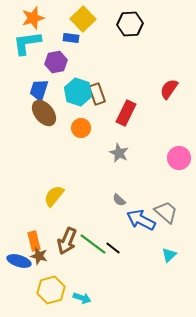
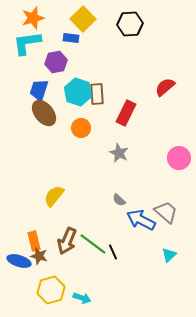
red semicircle: moved 4 px left, 2 px up; rotated 15 degrees clockwise
brown rectangle: rotated 15 degrees clockwise
black line: moved 4 px down; rotated 28 degrees clockwise
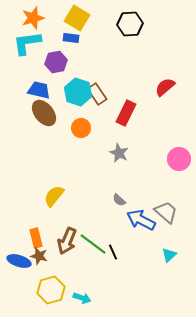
yellow square: moved 6 px left, 1 px up; rotated 15 degrees counterclockwise
blue trapezoid: rotated 85 degrees clockwise
brown rectangle: rotated 30 degrees counterclockwise
pink circle: moved 1 px down
orange rectangle: moved 2 px right, 3 px up
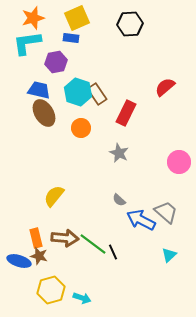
yellow square: rotated 35 degrees clockwise
brown ellipse: rotated 8 degrees clockwise
pink circle: moved 3 px down
brown arrow: moved 2 px left, 3 px up; rotated 108 degrees counterclockwise
